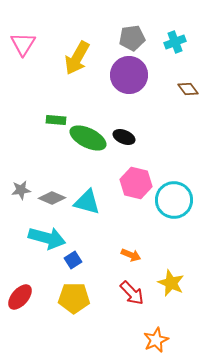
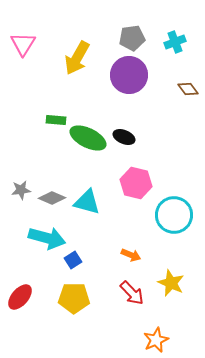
cyan circle: moved 15 px down
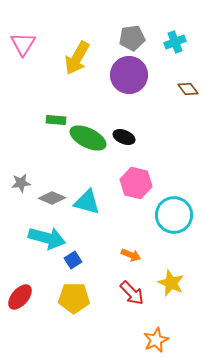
gray star: moved 7 px up
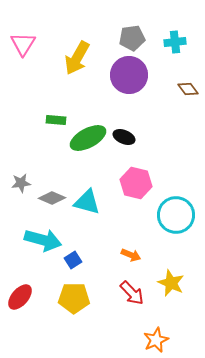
cyan cross: rotated 15 degrees clockwise
green ellipse: rotated 54 degrees counterclockwise
cyan circle: moved 2 px right
cyan arrow: moved 4 px left, 2 px down
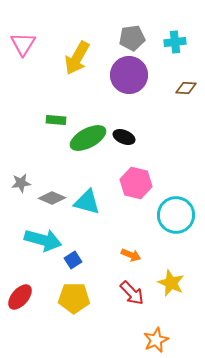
brown diamond: moved 2 px left, 1 px up; rotated 50 degrees counterclockwise
